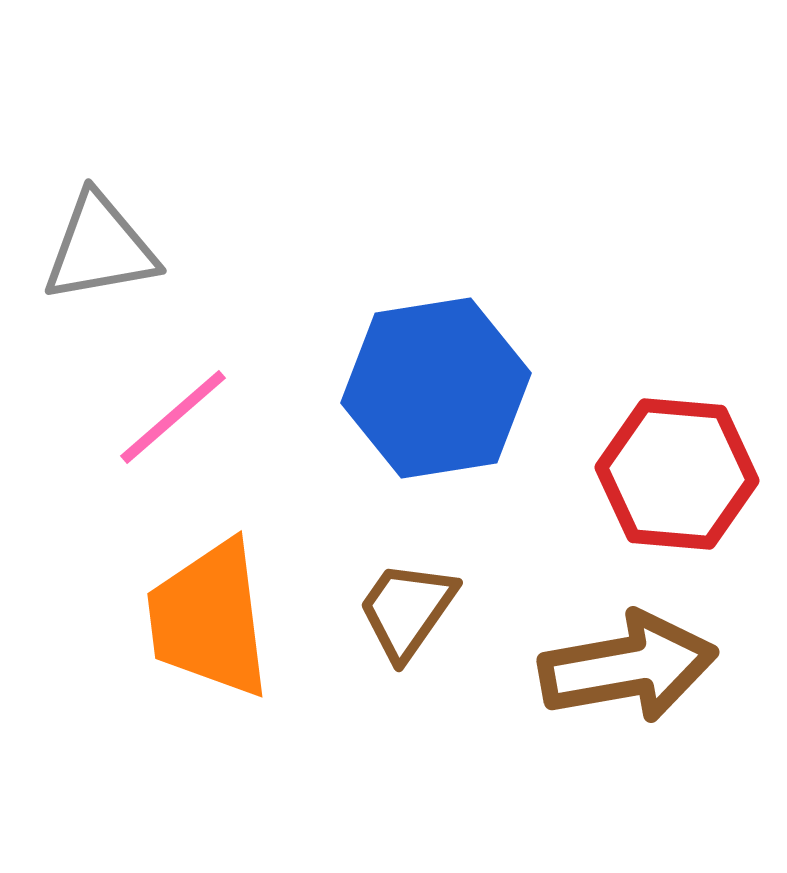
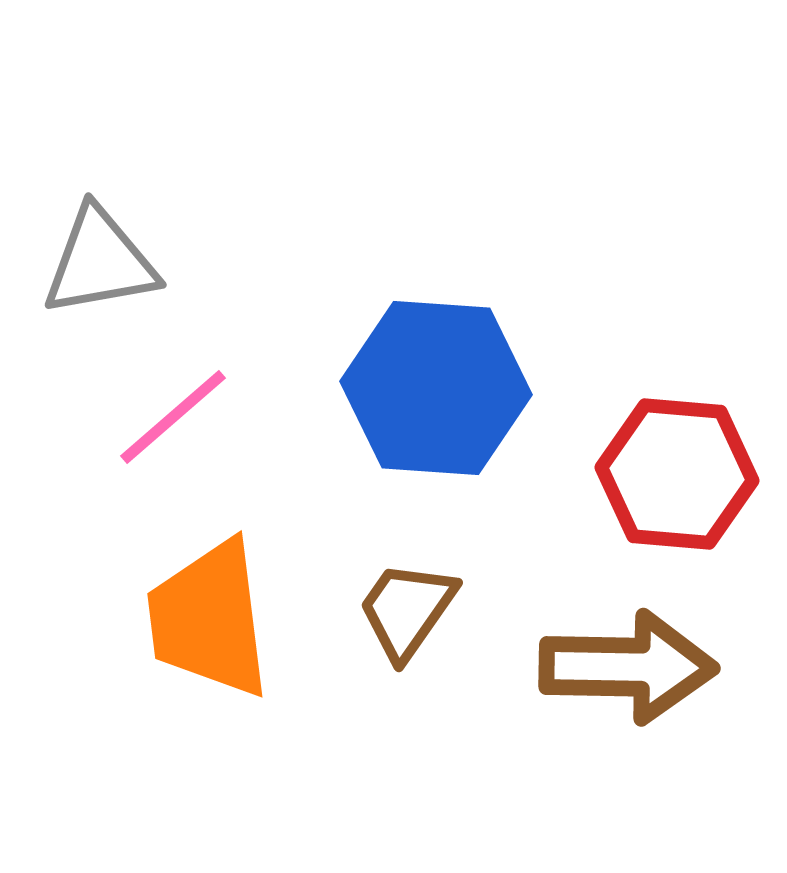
gray triangle: moved 14 px down
blue hexagon: rotated 13 degrees clockwise
brown arrow: rotated 11 degrees clockwise
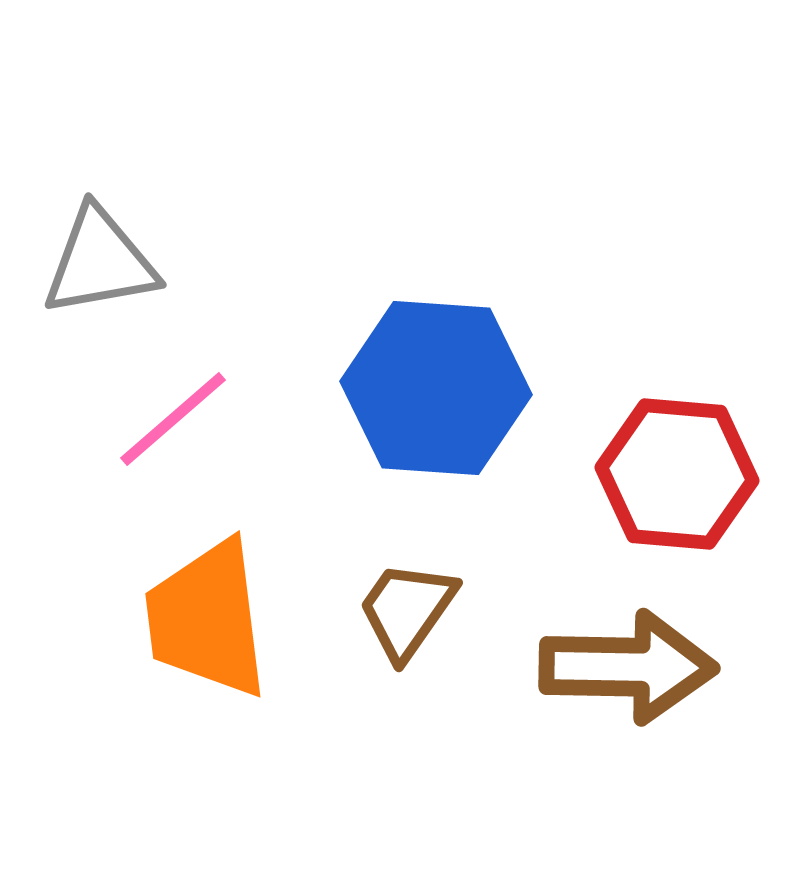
pink line: moved 2 px down
orange trapezoid: moved 2 px left
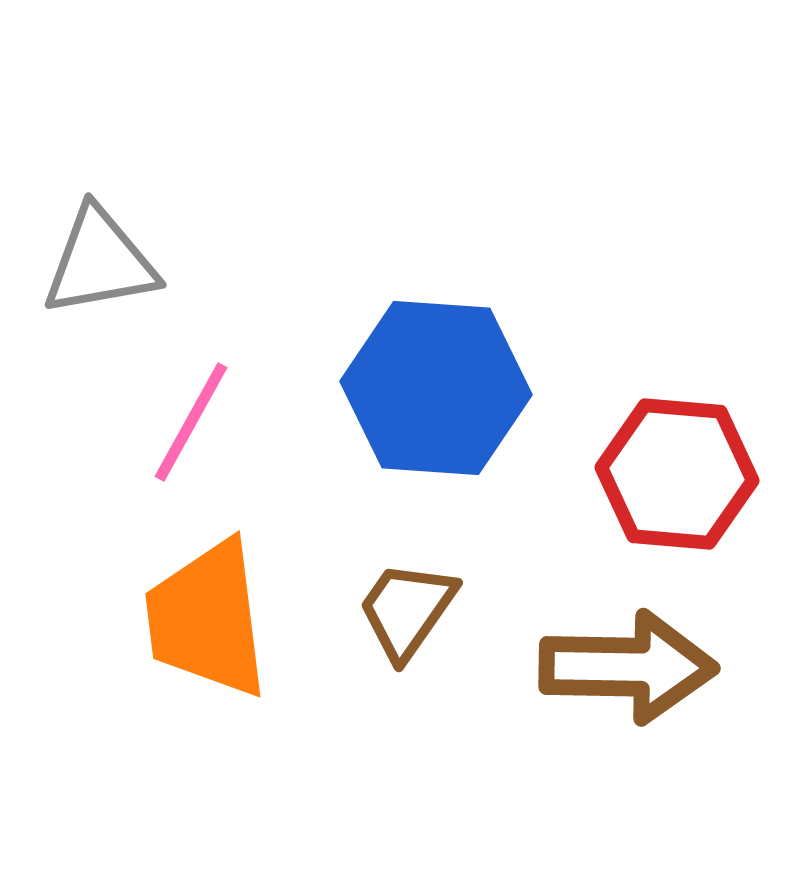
pink line: moved 18 px right, 3 px down; rotated 20 degrees counterclockwise
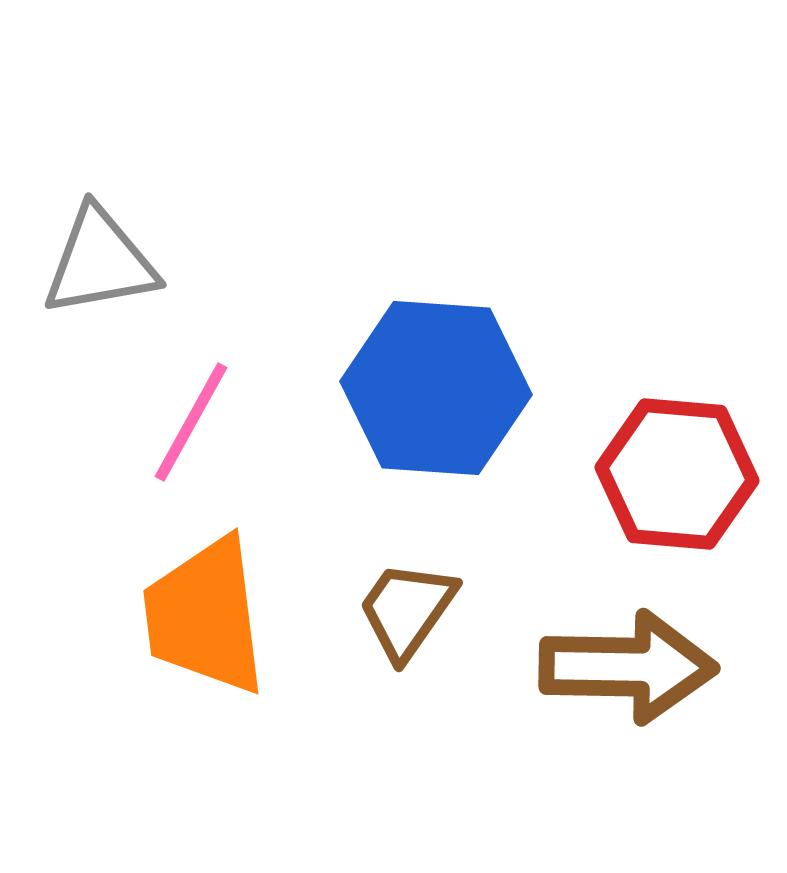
orange trapezoid: moved 2 px left, 3 px up
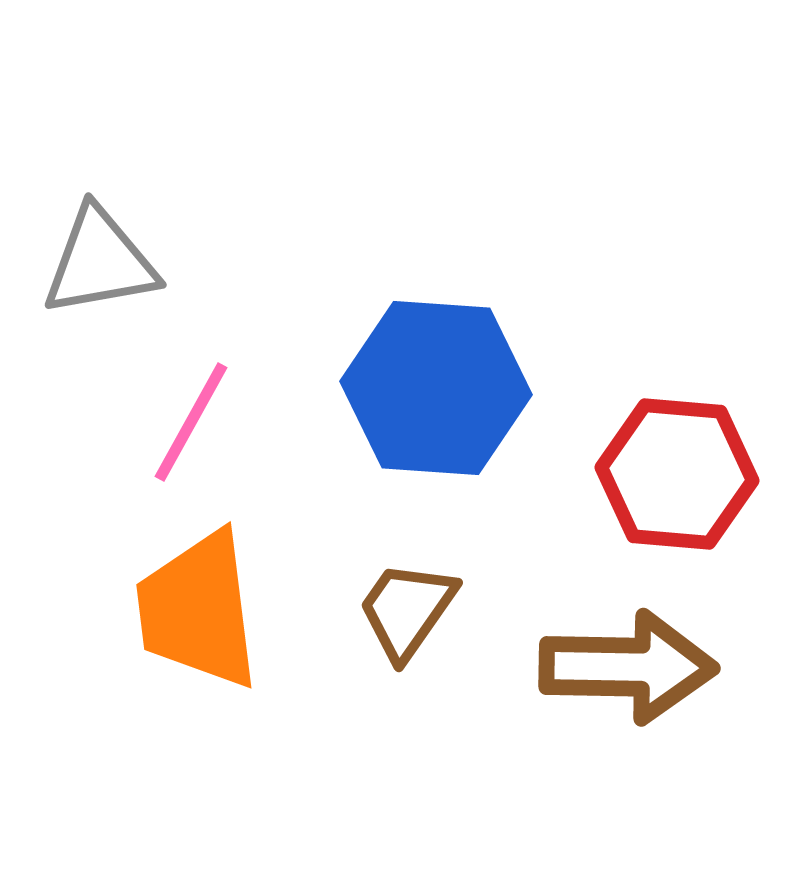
orange trapezoid: moved 7 px left, 6 px up
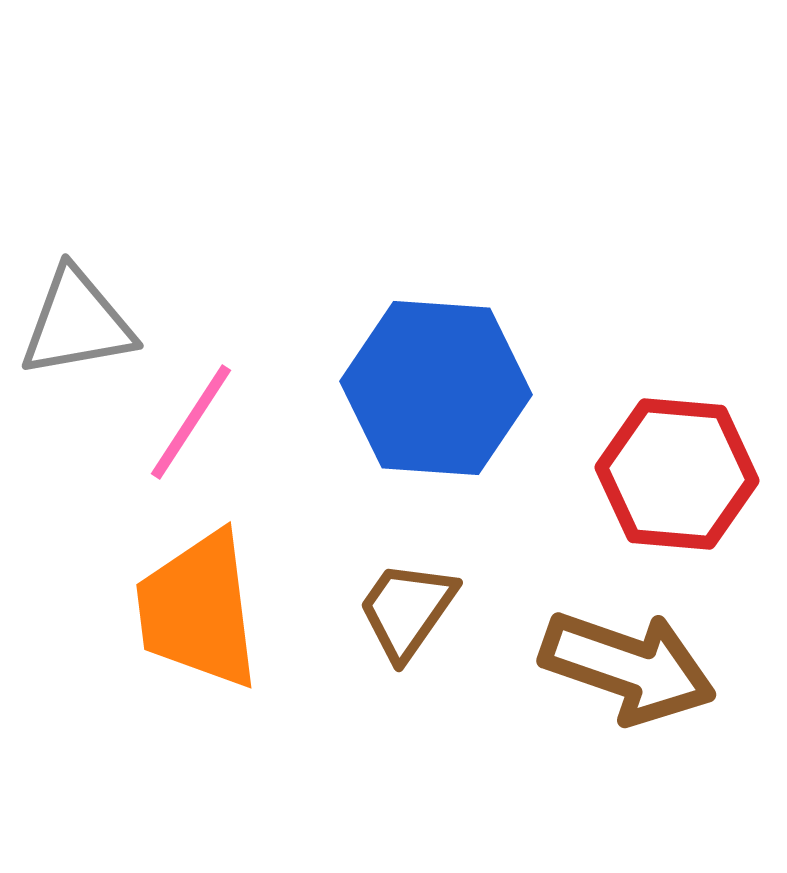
gray triangle: moved 23 px left, 61 px down
pink line: rotated 4 degrees clockwise
brown arrow: rotated 18 degrees clockwise
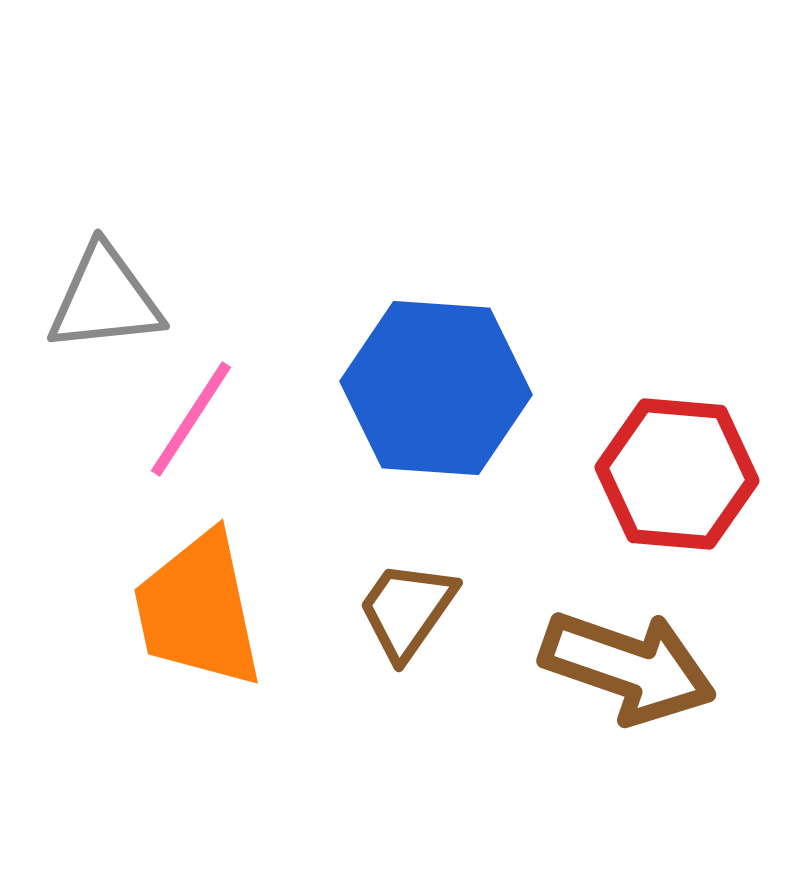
gray triangle: moved 28 px right, 24 px up; rotated 4 degrees clockwise
pink line: moved 3 px up
orange trapezoid: rotated 5 degrees counterclockwise
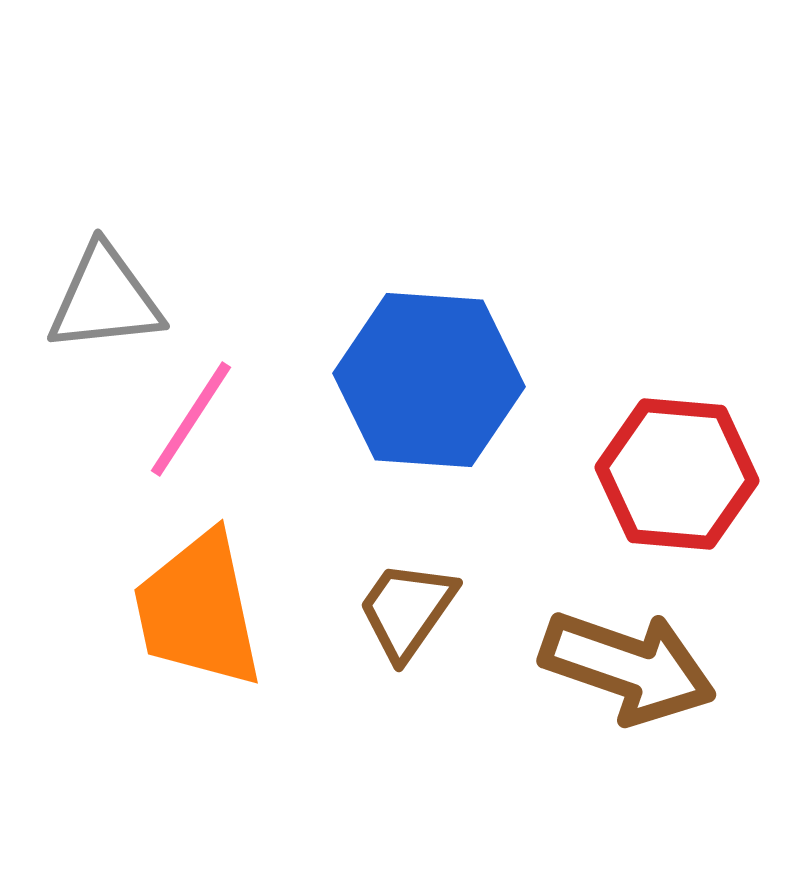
blue hexagon: moved 7 px left, 8 px up
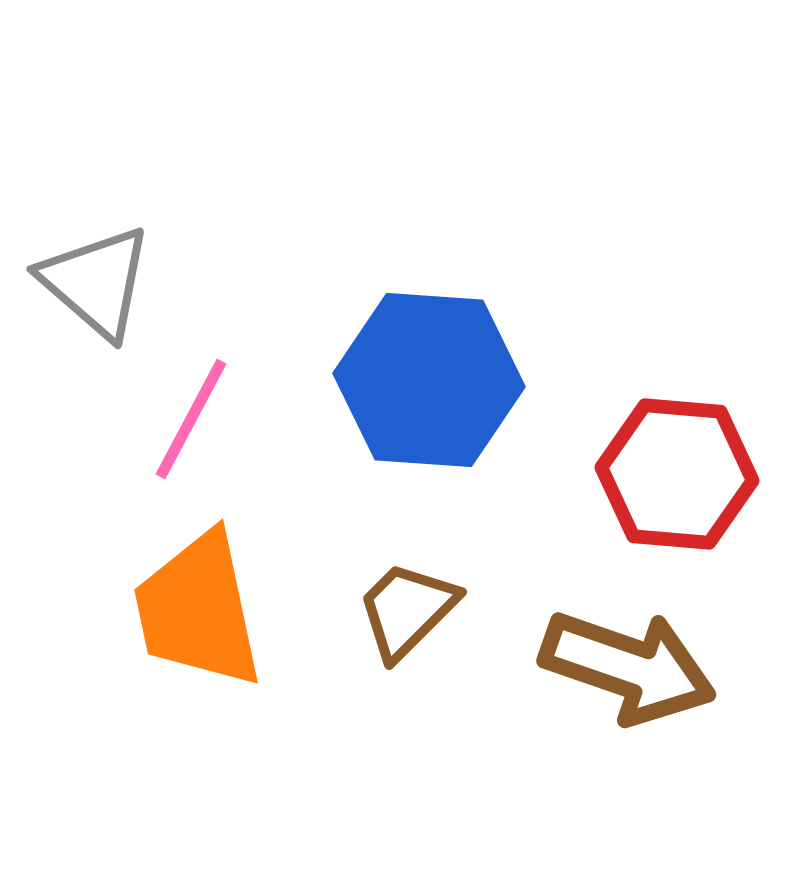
gray triangle: moved 9 px left, 17 px up; rotated 47 degrees clockwise
pink line: rotated 5 degrees counterclockwise
brown trapezoid: rotated 10 degrees clockwise
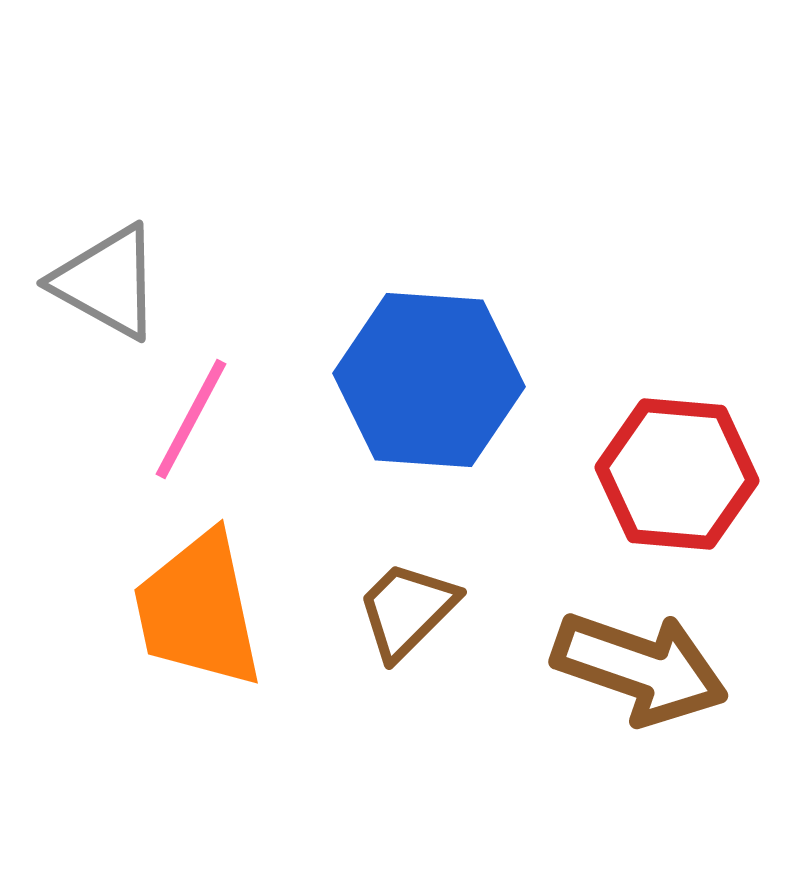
gray triangle: moved 11 px right; rotated 12 degrees counterclockwise
brown arrow: moved 12 px right, 1 px down
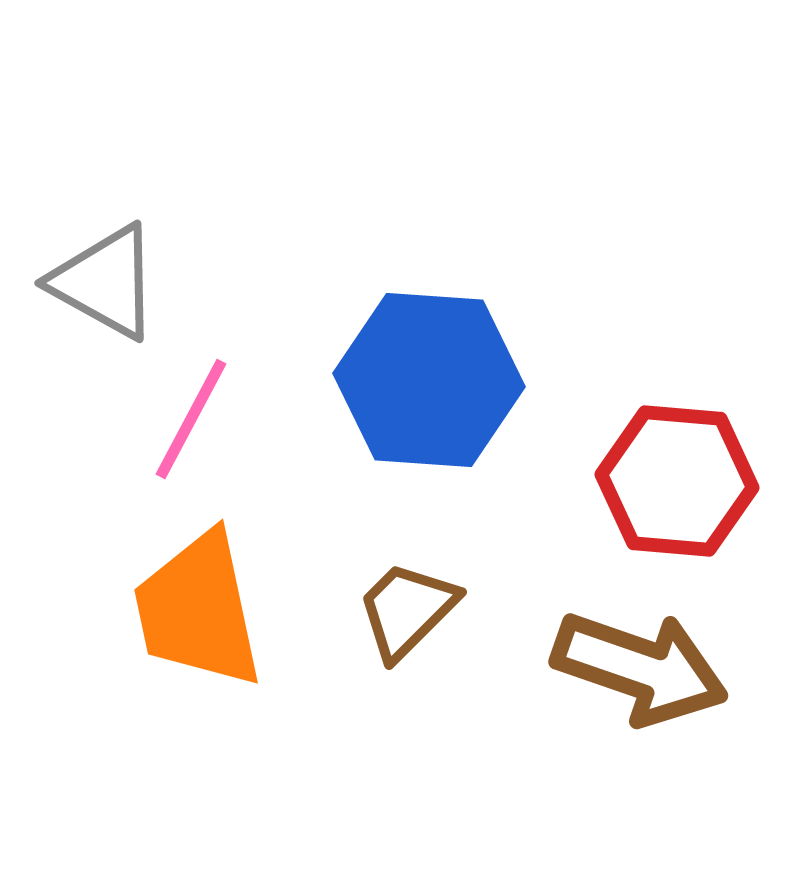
gray triangle: moved 2 px left
red hexagon: moved 7 px down
